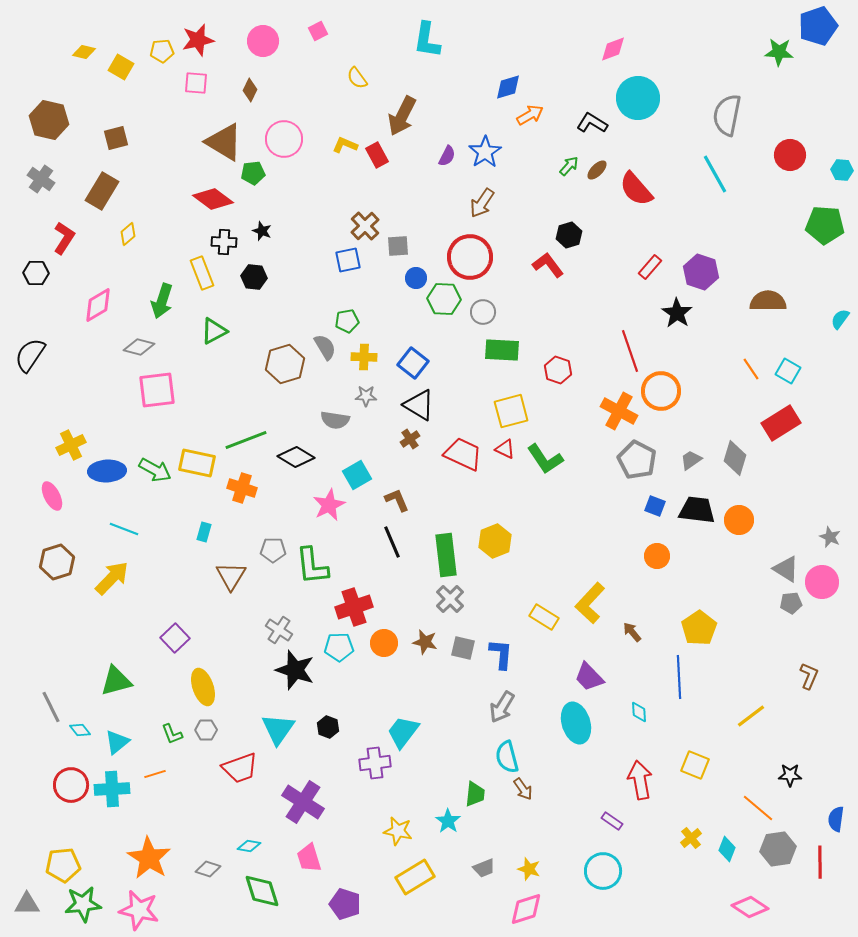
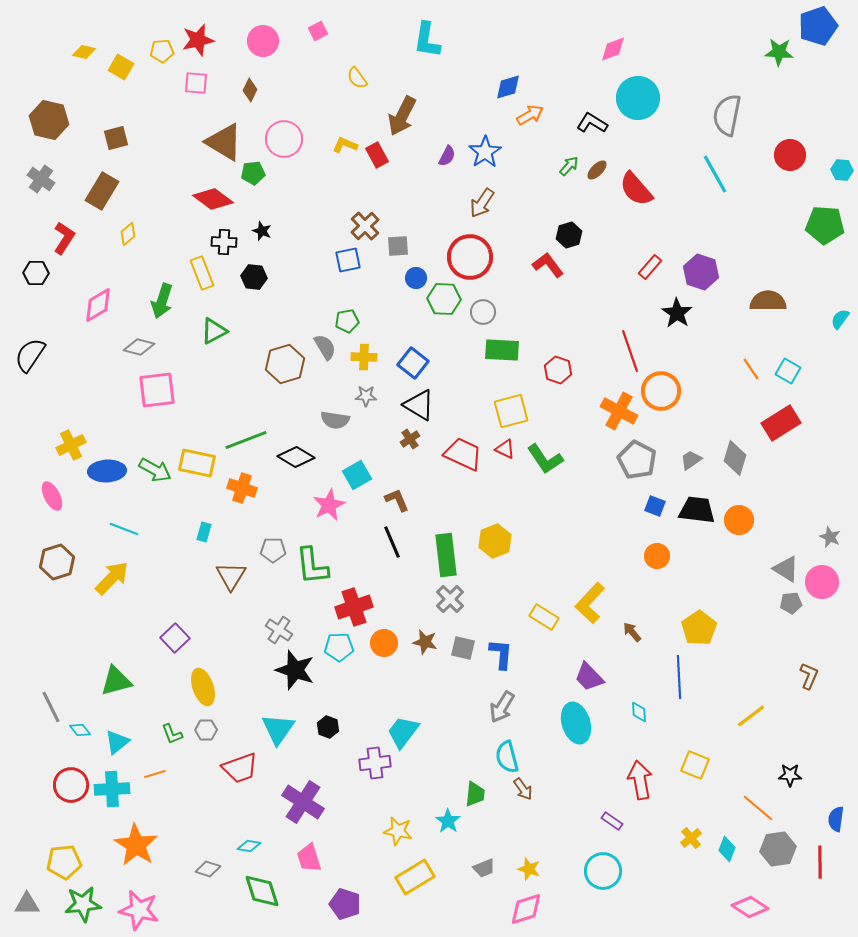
orange star at (149, 858): moved 13 px left, 13 px up
yellow pentagon at (63, 865): moved 1 px right, 3 px up
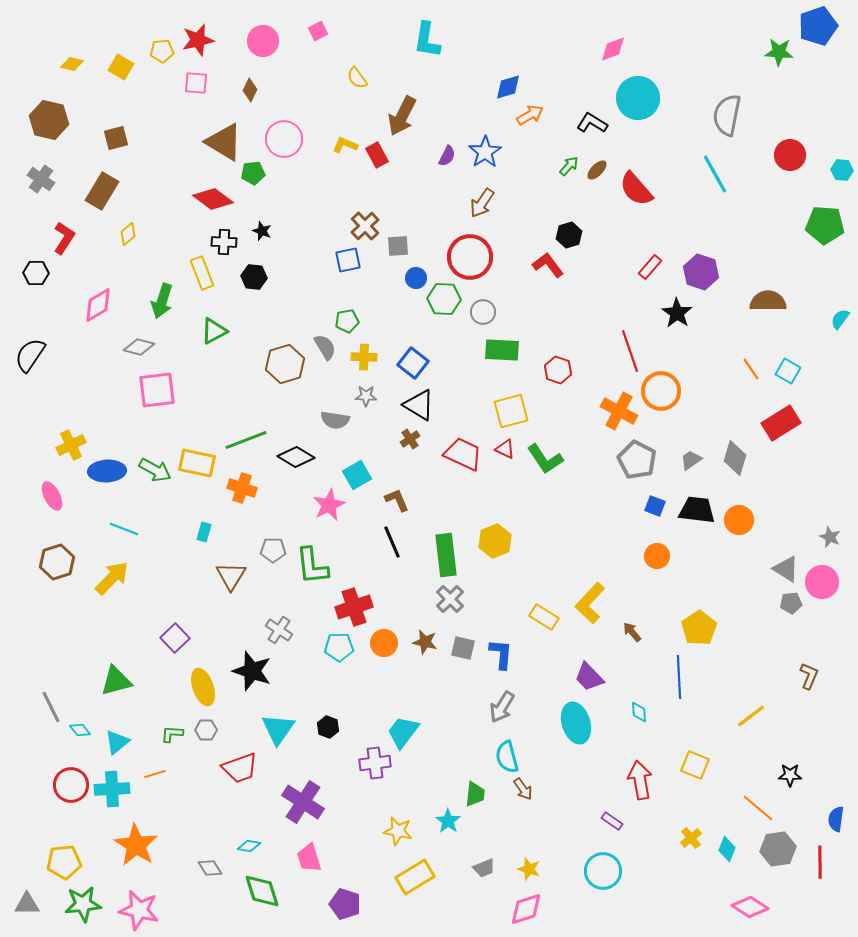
yellow diamond at (84, 52): moved 12 px left, 12 px down
black star at (295, 670): moved 43 px left, 1 px down
green L-shape at (172, 734): rotated 115 degrees clockwise
gray diamond at (208, 869): moved 2 px right, 1 px up; rotated 40 degrees clockwise
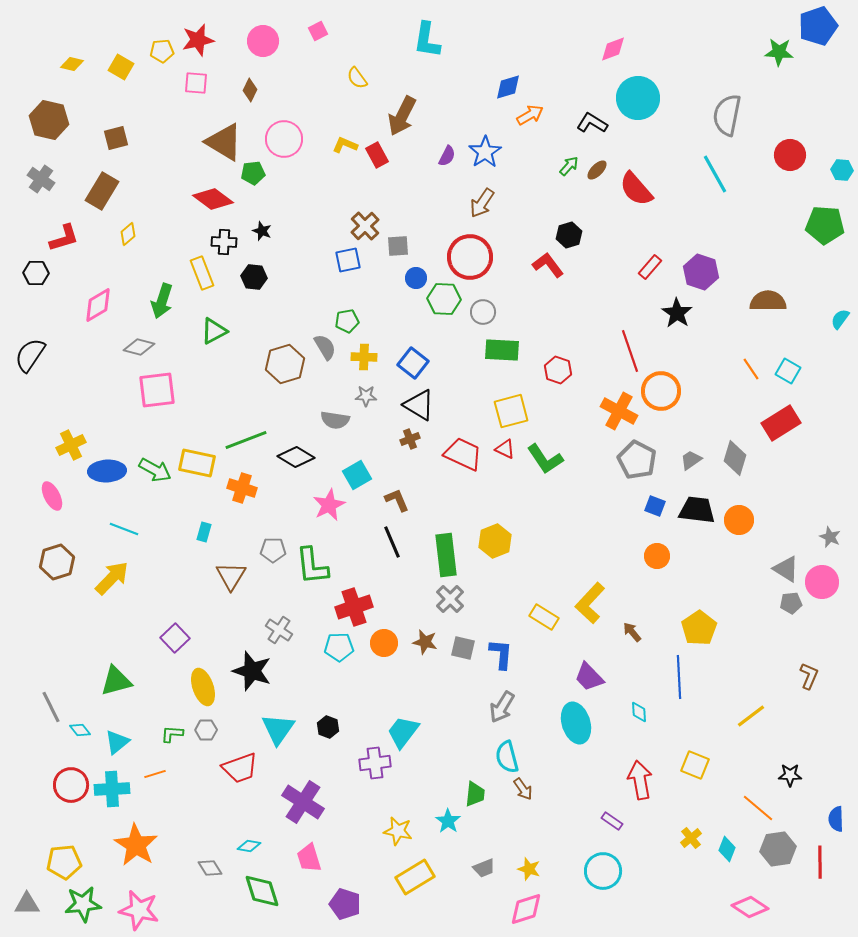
red L-shape at (64, 238): rotated 40 degrees clockwise
brown cross at (410, 439): rotated 12 degrees clockwise
blue semicircle at (836, 819): rotated 10 degrees counterclockwise
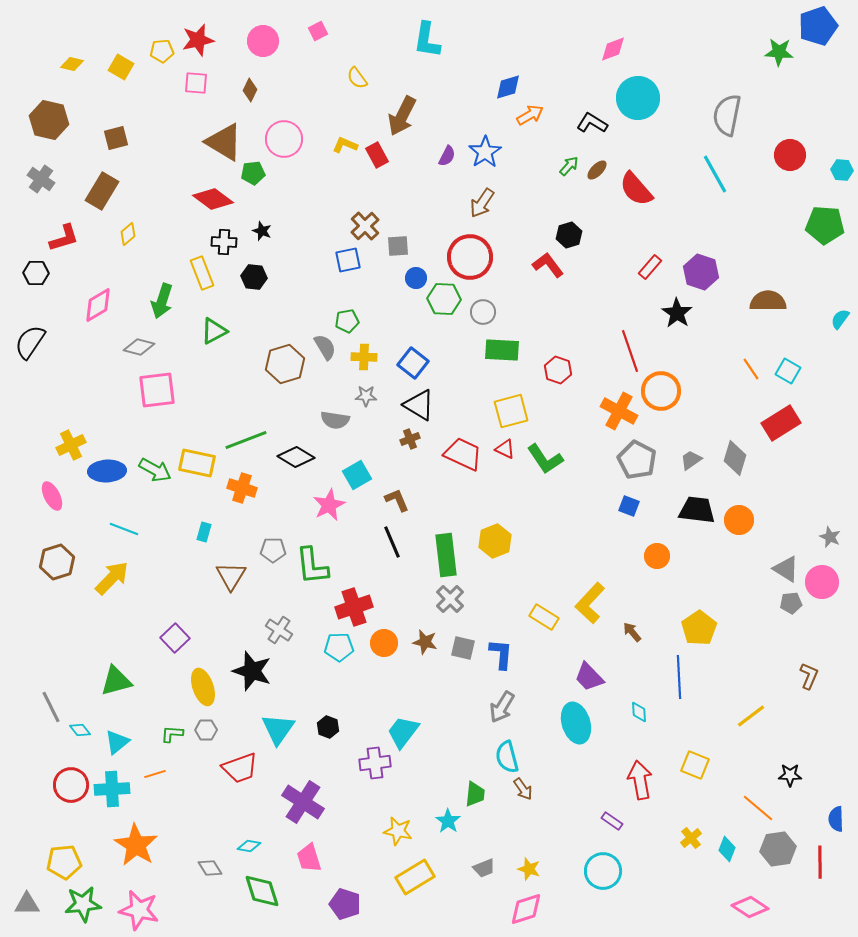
black semicircle at (30, 355): moved 13 px up
blue square at (655, 506): moved 26 px left
